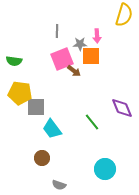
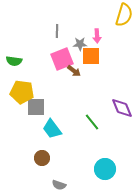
yellow pentagon: moved 2 px right, 1 px up
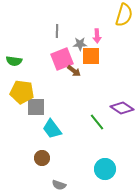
purple diamond: rotated 35 degrees counterclockwise
green line: moved 5 px right
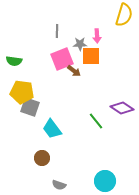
gray square: moved 6 px left; rotated 18 degrees clockwise
green line: moved 1 px left, 1 px up
cyan circle: moved 12 px down
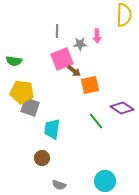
yellow semicircle: rotated 15 degrees counterclockwise
orange square: moved 1 px left, 29 px down; rotated 12 degrees counterclockwise
cyan trapezoid: rotated 45 degrees clockwise
